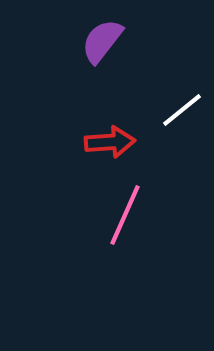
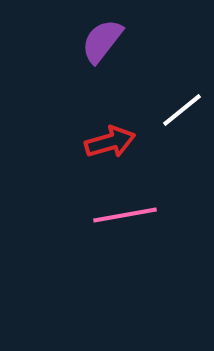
red arrow: rotated 12 degrees counterclockwise
pink line: rotated 56 degrees clockwise
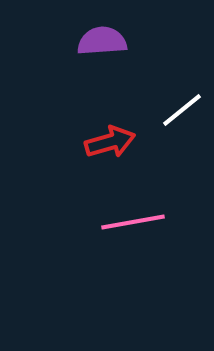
purple semicircle: rotated 48 degrees clockwise
pink line: moved 8 px right, 7 px down
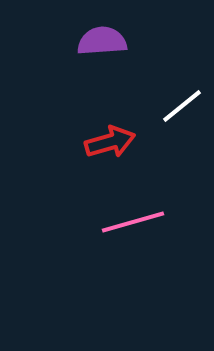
white line: moved 4 px up
pink line: rotated 6 degrees counterclockwise
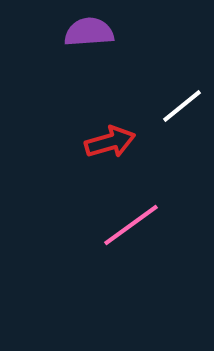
purple semicircle: moved 13 px left, 9 px up
pink line: moved 2 px left, 3 px down; rotated 20 degrees counterclockwise
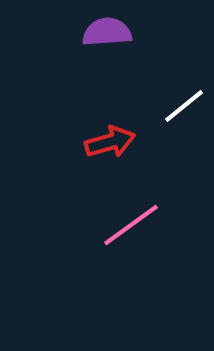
purple semicircle: moved 18 px right
white line: moved 2 px right
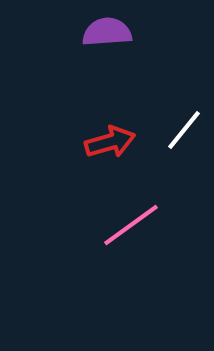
white line: moved 24 px down; rotated 12 degrees counterclockwise
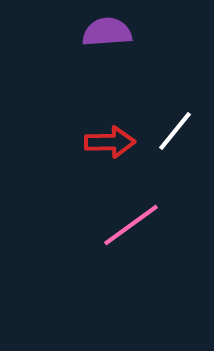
white line: moved 9 px left, 1 px down
red arrow: rotated 15 degrees clockwise
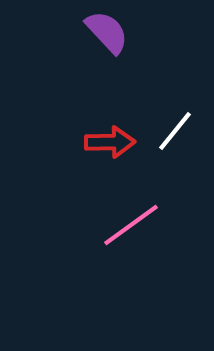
purple semicircle: rotated 51 degrees clockwise
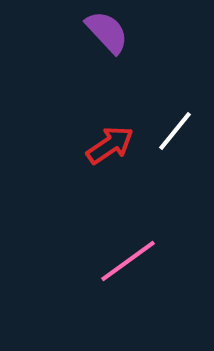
red arrow: moved 3 px down; rotated 33 degrees counterclockwise
pink line: moved 3 px left, 36 px down
